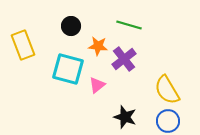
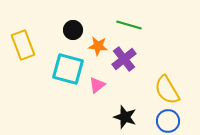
black circle: moved 2 px right, 4 px down
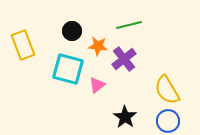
green line: rotated 30 degrees counterclockwise
black circle: moved 1 px left, 1 px down
black star: rotated 15 degrees clockwise
